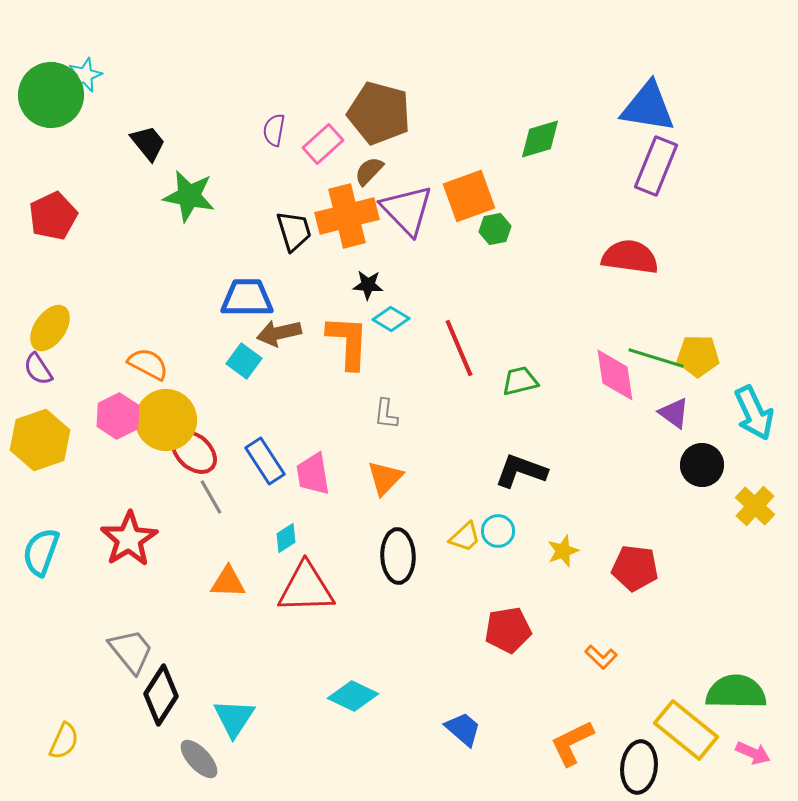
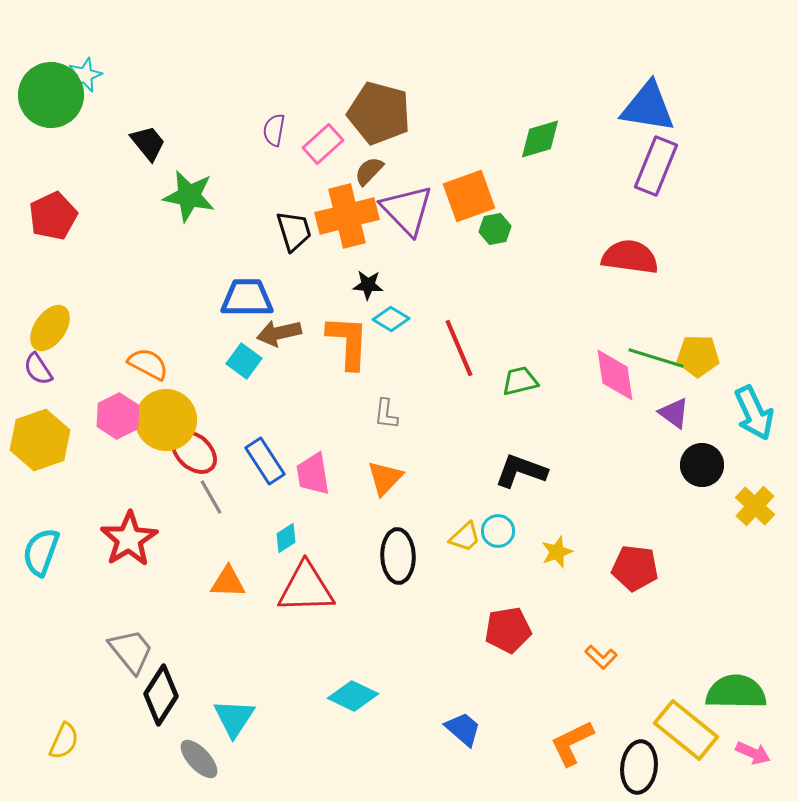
yellow star at (563, 551): moved 6 px left, 1 px down
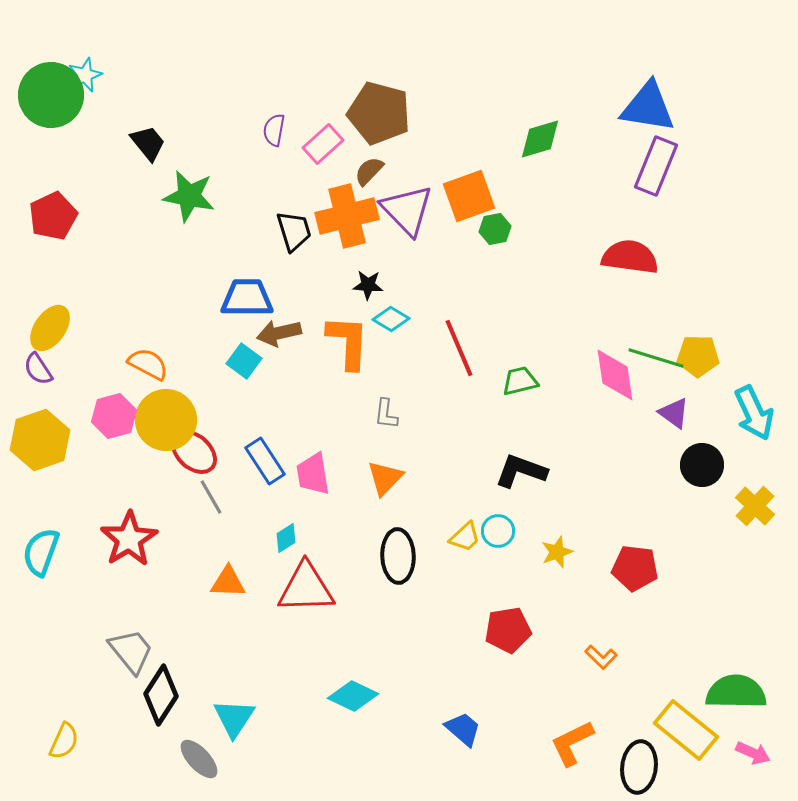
pink hexagon at (118, 416): moved 4 px left; rotated 12 degrees clockwise
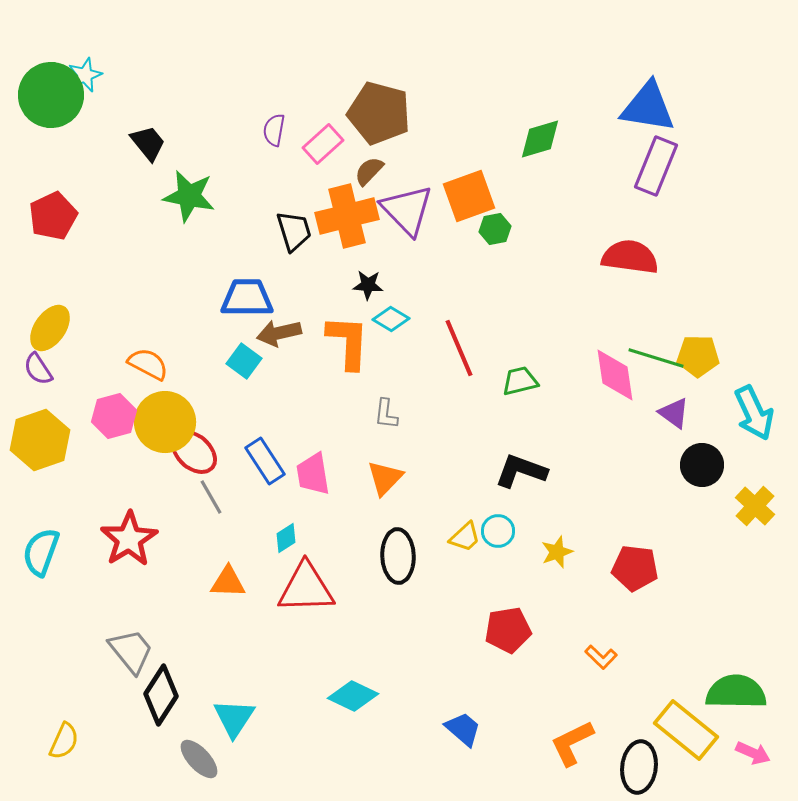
yellow circle at (166, 420): moved 1 px left, 2 px down
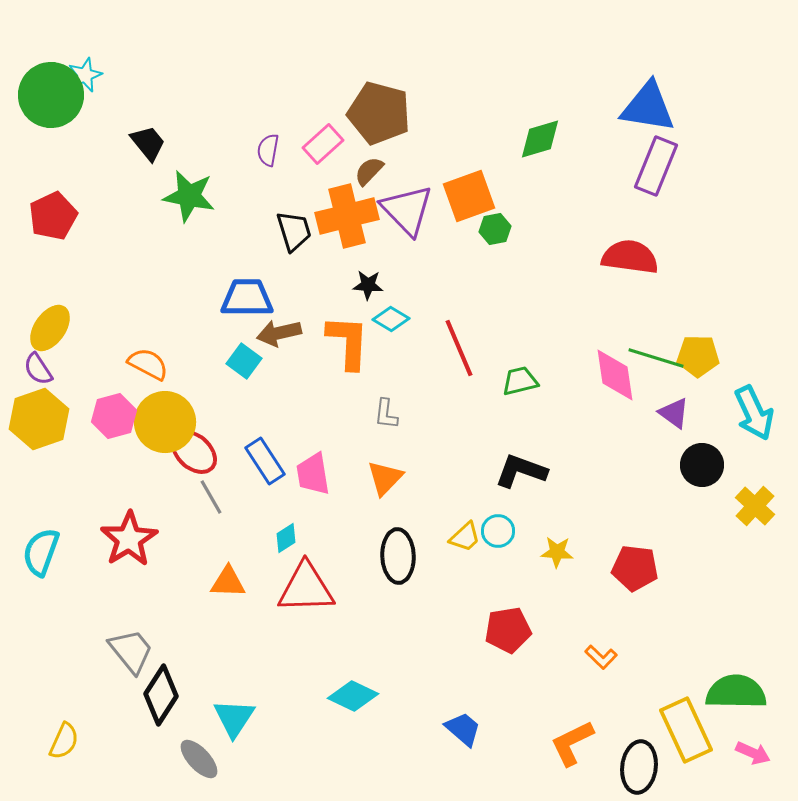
purple semicircle at (274, 130): moved 6 px left, 20 px down
yellow hexagon at (40, 440): moved 1 px left, 21 px up
yellow star at (557, 552): rotated 24 degrees clockwise
yellow rectangle at (686, 730): rotated 26 degrees clockwise
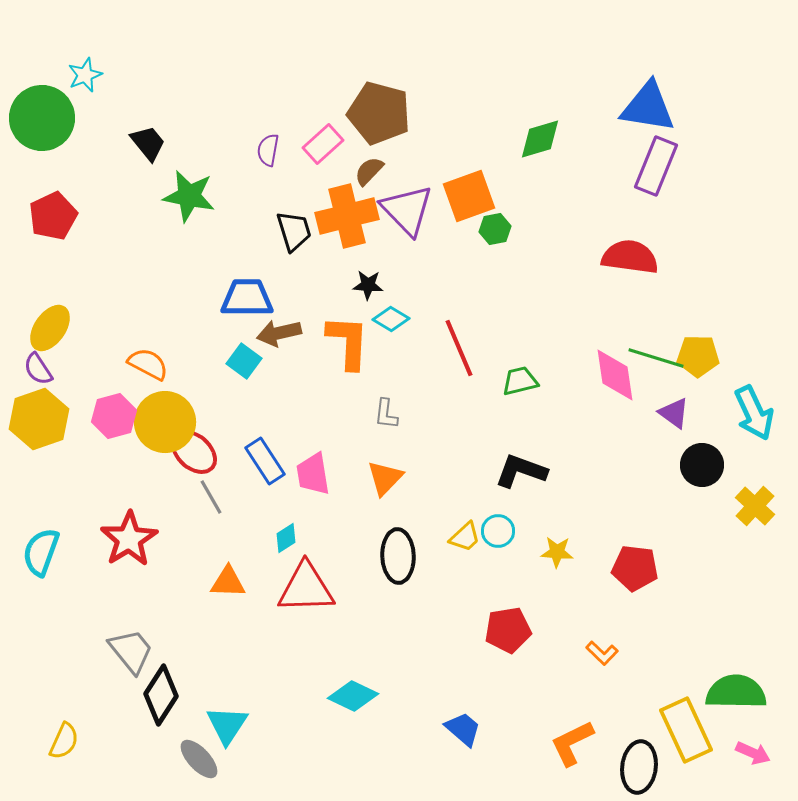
green circle at (51, 95): moved 9 px left, 23 px down
orange L-shape at (601, 657): moved 1 px right, 4 px up
cyan triangle at (234, 718): moved 7 px left, 7 px down
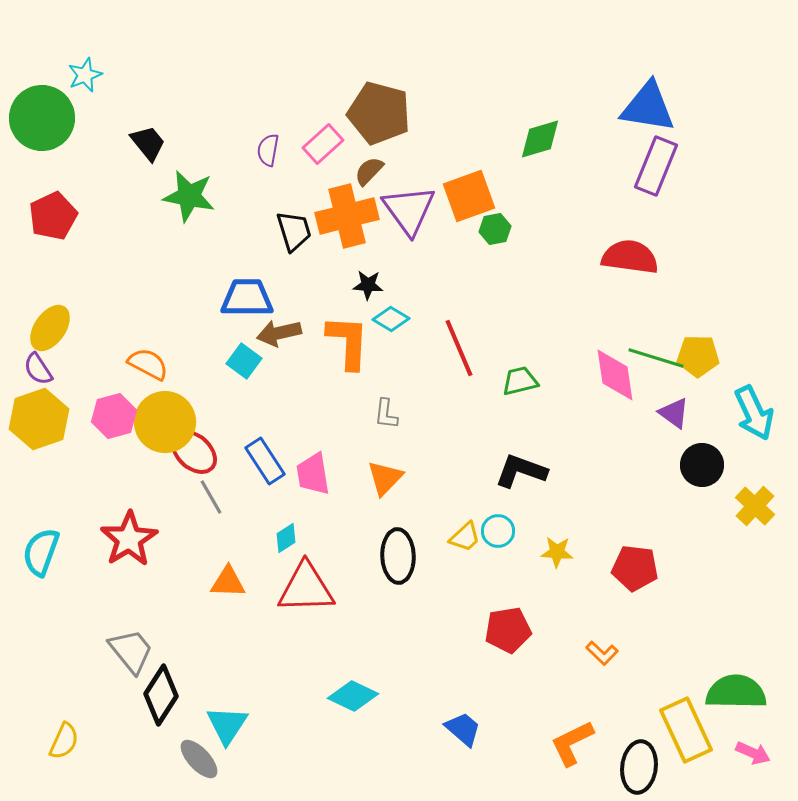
purple triangle at (407, 210): moved 2 px right; rotated 8 degrees clockwise
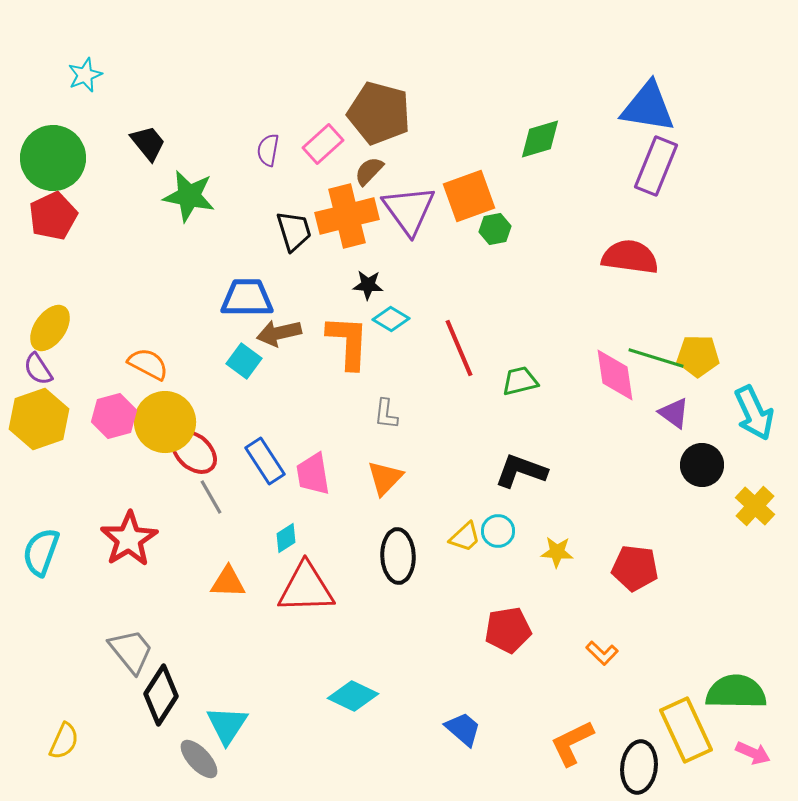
green circle at (42, 118): moved 11 px right, 40 px down
